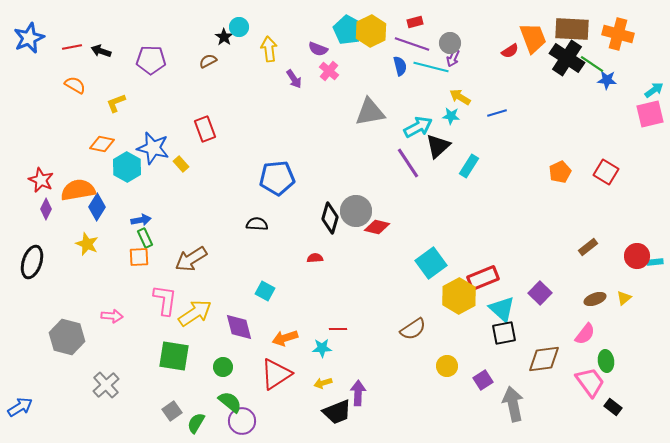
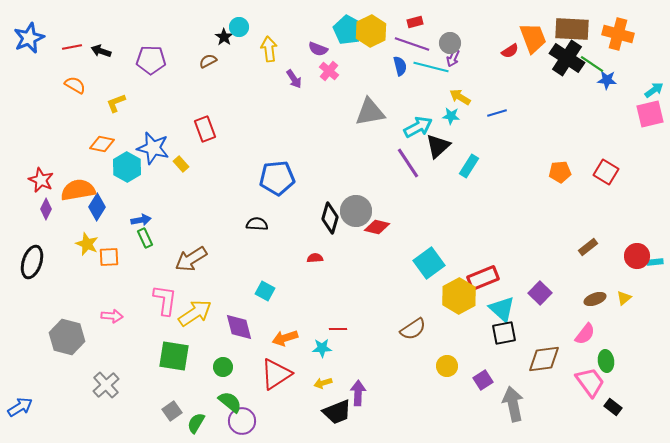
orange pentagon at (560, 172): rotated 20 degrees clockwise
orange square at (139, 257): moved 30 px left
cyan square at (431, 263): moved 2 px left
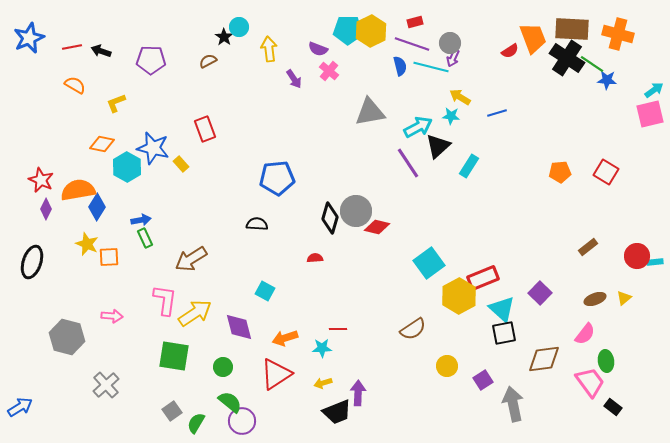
cyan pentagon at (348, 30): rotated 28 degrees counterclockwise
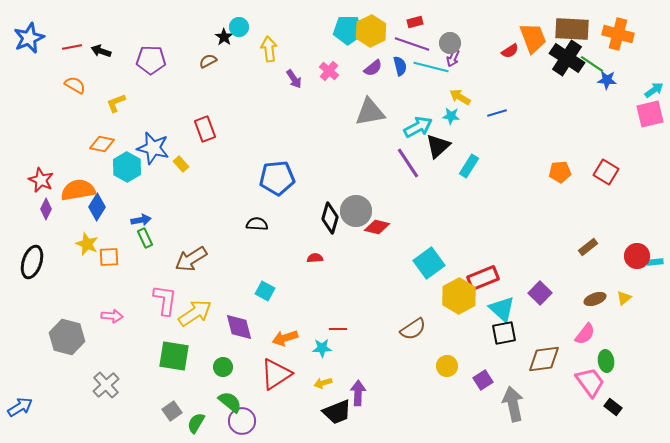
purple semicircle at (318, 49): moved 55 px right, 19 px down; rotated 60 degrees counterclockwise
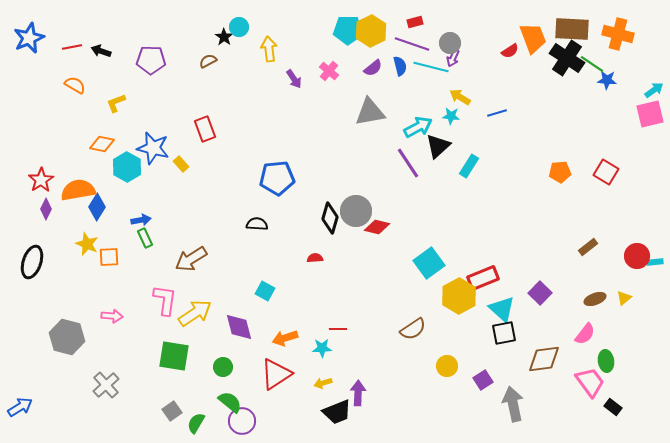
red star at (41, 180): rotated 15 degrees clockwise
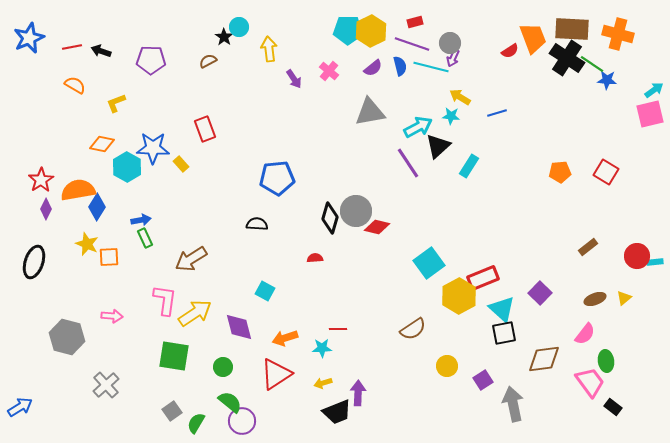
blue star at (153, 148): rotated 12 degrees counterclockwise
black ellipse at (32, 262): moved 2 px right
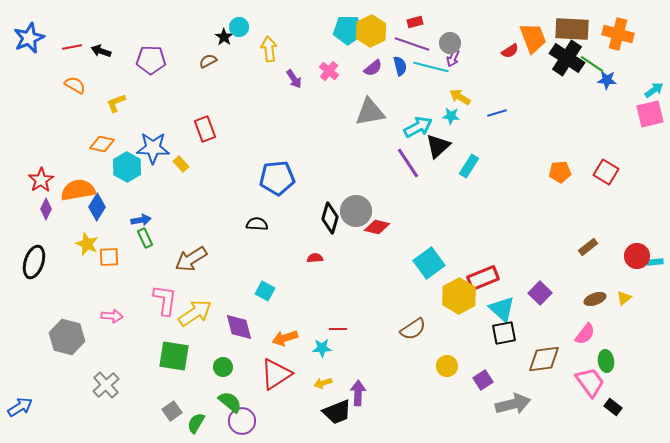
gray arrow at (513, 404): rotated 88 degrees clockwise
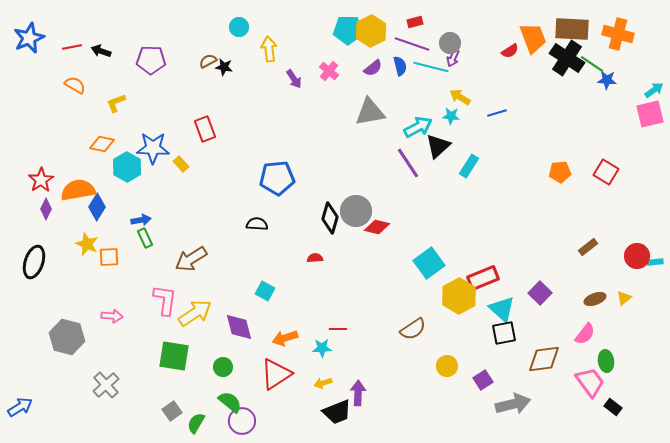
black star at (224, 37): moved 30 px down; rotated 24 degrees counterclockwise
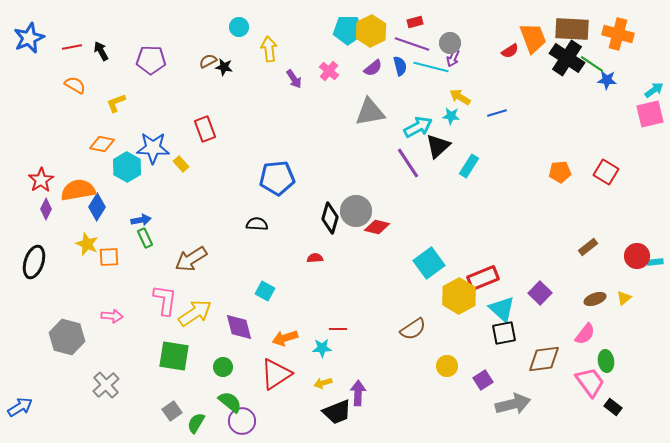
black arrow at (101, 51): rotated 42 degrees clockwise
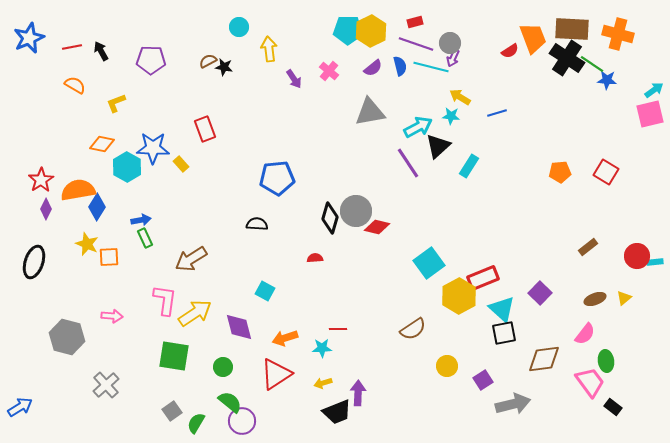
purple line at (412, 44): moved 4 px right
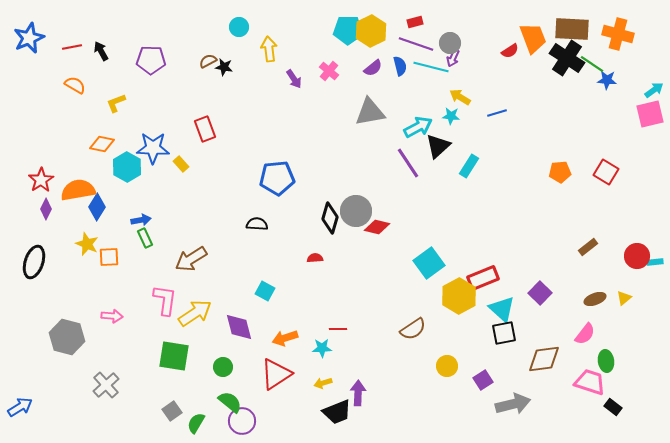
pink trapezoid at (590, 382): rotated 36 degrees counterclockwise
